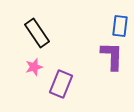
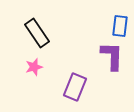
purple rectangle: moved 14 px right, 3 px down
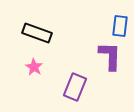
black rectangle: rotated 36 degrees counterclockwise
purple L-shape: moved 2 px left
pink star: rotated 24 degrees counterclockwise
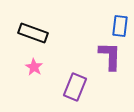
black rectangle: moved 4 px left
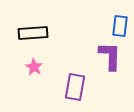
black rectangle: rotated 24 degrees counterclockwise
purple rectangle: rotated 12 degrees counterclockwise
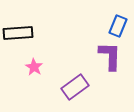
blue rectangle: moved 2 px left; rotated 15 degrees clockwise
black rectangle: moved 15 px left
purple rectangle: rotated 44 degrees clockwise
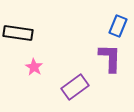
black rectangle: rotated 12 degrees clockwise
purple L-shape: moved 2 px down
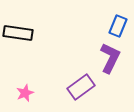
purple L-shape: rotated 24 degrees clockwise
pink star: moved 9 px left, 26 px down; rotated 18 degrees clockwise
purple rectangle: moved 6 px right
